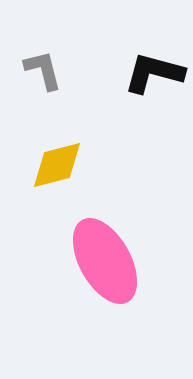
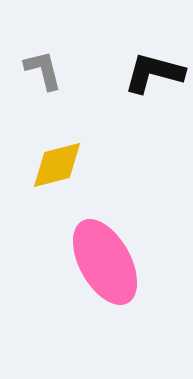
pink ellipse: moved 1 px down
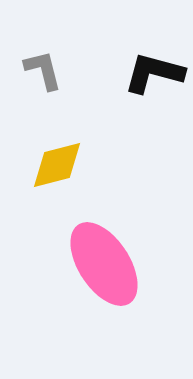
pink ellipse: moved 1 px left, 2 px down; rotated 4 degrees counterclockwise
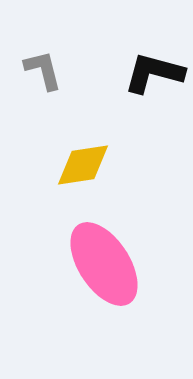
yellow diamond: moved 26 px right; rotated 6 degrees clockwise
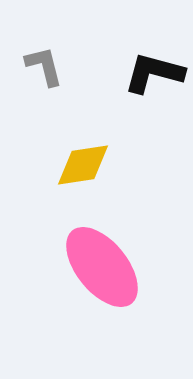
gray L-shape: moved 1 px right, 4 px up
pink ellipse: moved 2 px left, 3 px down; rotated 6 degrees counterclockwise
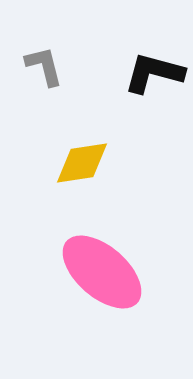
yellow diamond: moved 1 px left, 2 px up
pink ellipse: moved 5 px down; rotated 10 degrees counterclockwise
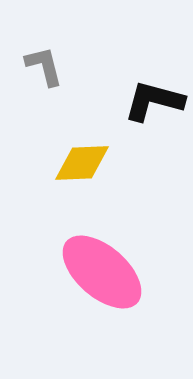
black L-shape: moved 28 px down
yellow diamond: rotated 6 degrees clockwise
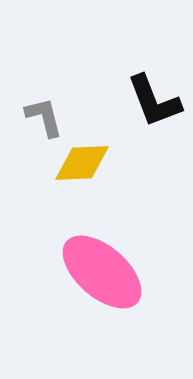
gray L-shape: moved 51 px down
black L-shape: rotated 126 degrees counterclockwise
